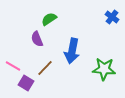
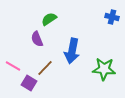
blue cross: rotated 24 degrees counterclockwise
purple square: moved 3 px right
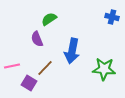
pink line: moved 1 px left; rotated 42 degrees counterclockwise
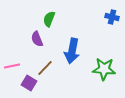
green semicircle: rotated 35 degrees counterclockwise
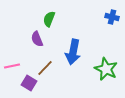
blue arrow: moved 1 px right, 1 px down
green star: moved 2 px right; rotated 20 degrees clockwise
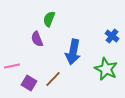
blue cross: moved 19 px down; rotated 24 degrees clockwise
brown line: moved 8 px right, 11 px down
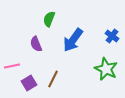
purple semicircle: moved 1 px left, 5 px down
blue arrow: moved 12 px up; rotated 25 degrees clockwise
brown line: rotated 18 degrees counterclockwise
purple square: rotated 28 degrees clockwise
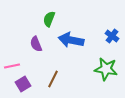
blue arrow: moved 2 px left; rotated 65 degrees clockwise
green star: rotated 15 degrees counterclockwise
purple square: moved 6 px left, 1 px down
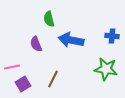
green semicircle: rotated 35 degrees counterclockwise
blue cross: rotated 32 degrees counterclockwise
pink line: moved 1 px down
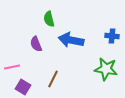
purple square: moved 3 px down; rotated 28 degrees counterclockwise
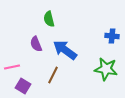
blue arrow: moved 6 px left, 10 px down; rotated 25 degrees clockwise
brown line: moved 4 px up
purple square: moved 1 px up
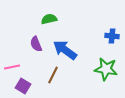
green semicircle: rotated 91 degrees clockwise
